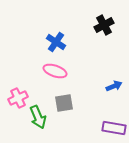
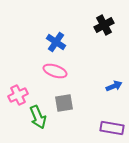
pink cross: moved 3 px up
purple rectangle: moved 2 px left
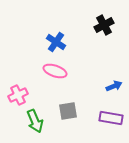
gray square: moved 4 px right, 8 px down
green arrow: moved 3 px left, 4 px down
purple rectangle: moved 1 px left, 10 px up
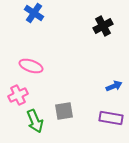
black cross: moved 1 px left, 1 px down
blue cross: moved 22 px left, 29 px up
pink ellipse: moved 24 px left, 5 px up
gray square: moved 4 px left
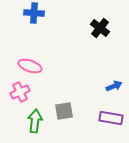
blue cross: rotated 30 degrees counterclockwise
black cross: moved 3 px left, 2 px down; rotated 24 degrees counterclockwise
pink ellipse: moved 1 px left
pink cross: moved 2 px right, 3 px up
green arrow: rotated 150 degrees counterclockwise
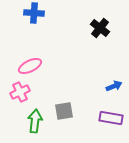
pink ellipse: rotated 45 degrees counterclockwise
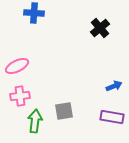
black cross: rotated 12 degrees clockwise
pink ellipse: moved 13 px left
pink cross: moved 4 px down; rotated 18 degrees clockwise
purple rectangle: moved 1 px right, 1 px up
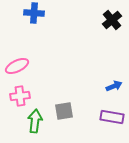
black cross: moved 12 px right, 8 px up
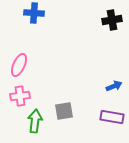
black cross: rotated 30 degrees clockwise
pink ellipse: moved 2 px right, 1 px up; rotated 40 degrees counterclockwise
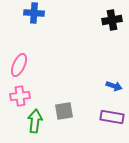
blue arrow: rotated 42 degrees clockwise
